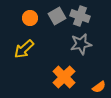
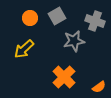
gray cross: moved 15 px right, 5 px down
gray star: moved 7 px left, 3 px up
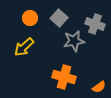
gray square: moved 2 px right, 2 px down; rotated 18 degrees counterclockwise
gray cross: moved 3 px down
yellow arrow: moved 2 px up
orange cross: rotated 30 degrees counterclockwise
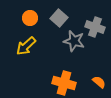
gray cross: moved 3 px down
gray star: rotated 25 degrees clockwise
yellow arrow: moved 2 px right, 1 px up
orange cross: moved 6 px down
orange semicircle: moved 5 px up; rotated 104 degrees counterclockwise
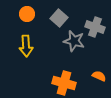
orange circle: moved 3 px left, 4 px up
yellow arrow: rotated 50 degrees counterclockwise
orange semicircle: moved 6 px up; rotated 16 degrees counterclockwise
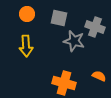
gray square: rotated 30 degrees counterclockwise
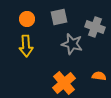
orange circle: moved 5 px down
gray square: moved 1 px up; rotated 24 degrees counterclockwise
gray star: moved 2 px left, 3 px down
orange semicircle: rotated 16 degrees counterclockwise
orange cross: rotated 35 degrees clockwise
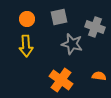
orange cross: moved 3 px left, 3 px up; rotated 15 degrees counterclockwise
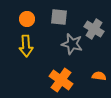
gray square: rotated 18 degrees clockwise
gray cross: moved 1 px left, 2 px down; rotated 12 degrees clockwise
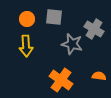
gray square: moved 5 px left
